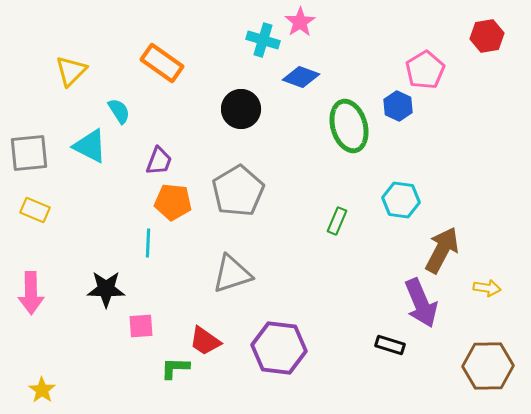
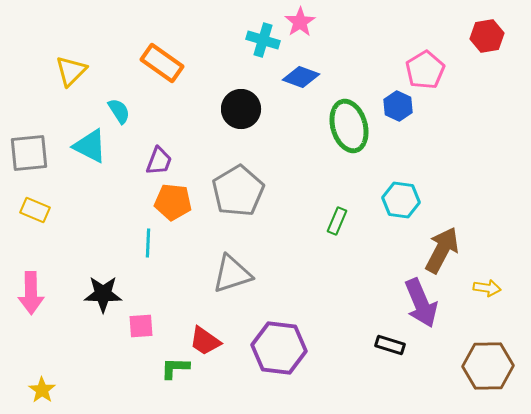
black star: moved 3 px left, 5 px down
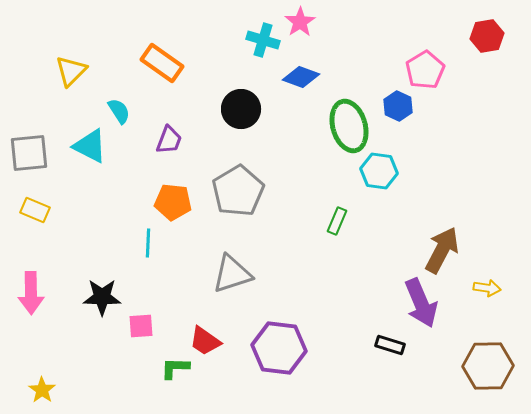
purple trapezoid: moved 10 px right, 21 px up
cyan hexagon: moved 22 px left, 29 px up
black star: moved 1 px left, 3 px down
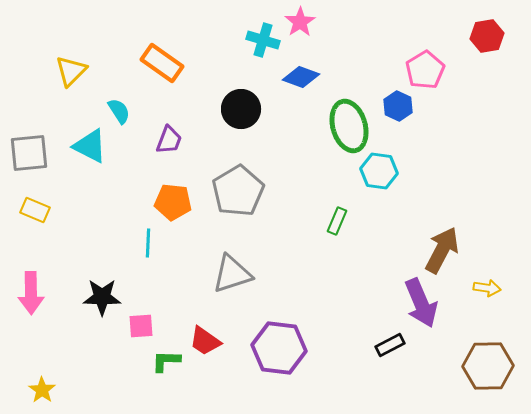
black rectangle: rotated 44 degrees counterclockwise
green L-shape: moved 9 px left, 7 px up
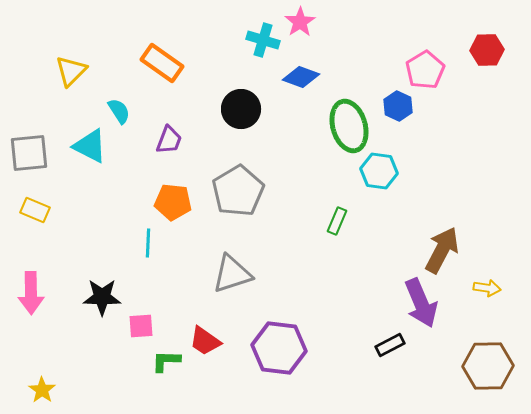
red hexagon: moved 14 px down; rotated 8 degrees clockwise
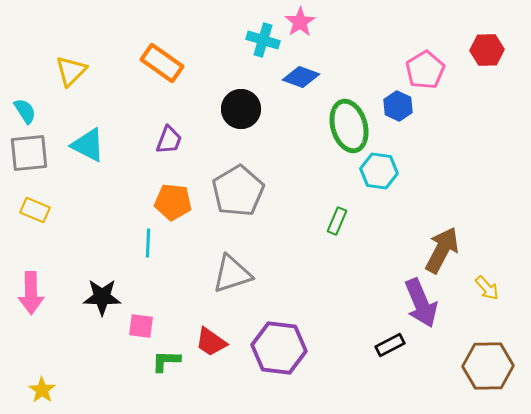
cyan semicircle: moved 94 px left
cyan triangle: moved 2 px left, 1 px up
yellow arrow: rotated 40 degrees clockwise
pink square: rotated 12 degrees clockwise
red trapezoid: moved 6 px right, 1 px down
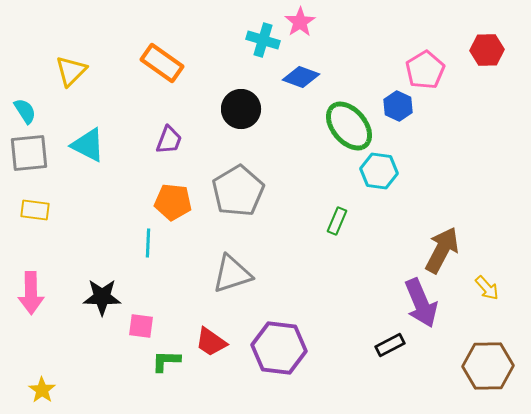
green ellipse: rotated 24 degrees counterclockwise
yellow rectangle: rotated 16 degrees counterclockwise
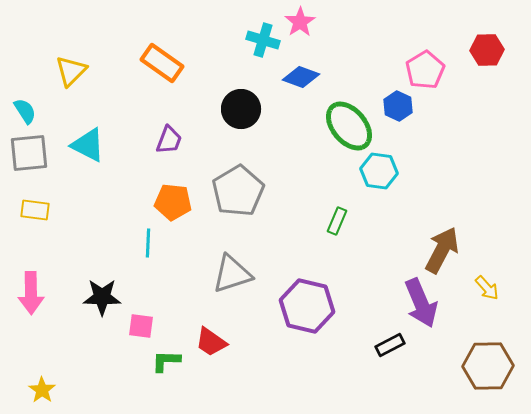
purple hexagon: moved 28 px right, 42 px up; rotated 6 degrees clockwise
